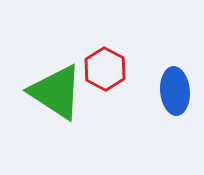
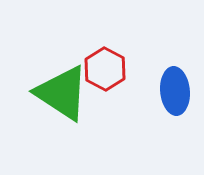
green triangle: moved 6 px right, 1 px down
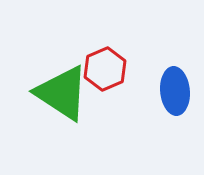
red hexagon: rotated 9 degrees clockwise
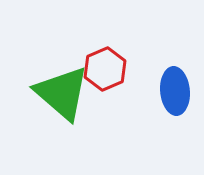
green triangle: rotated 8 degrees clockwise
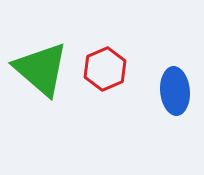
green triangle: moved 21 px left, 24 px up
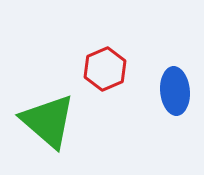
green triangle: moved 7 px right, 52 px down
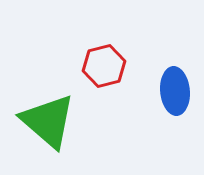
red hexagon: moved 1 px left, 3 px up; rotated 9 degrees clockwise
